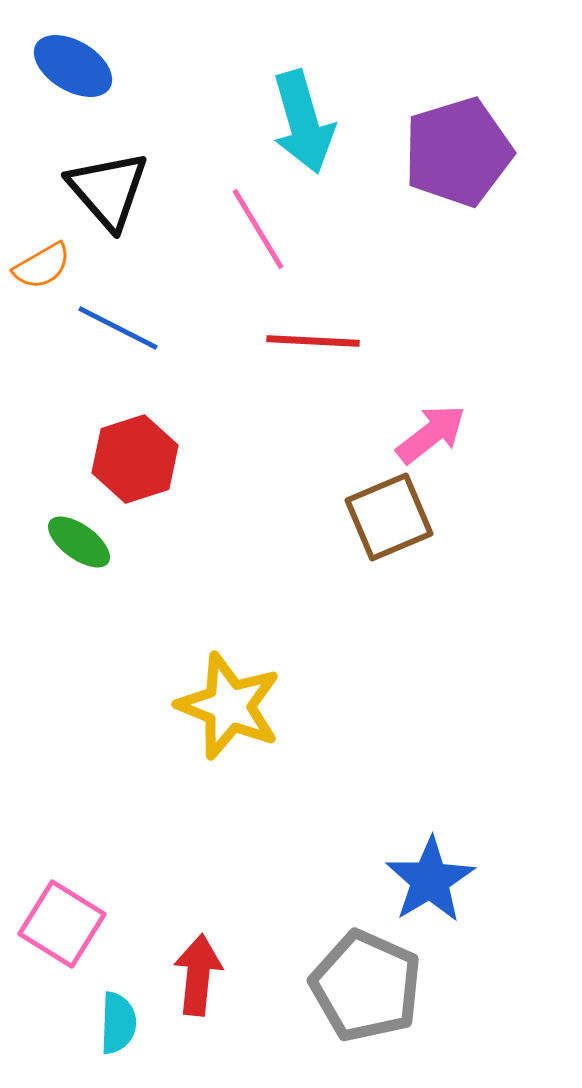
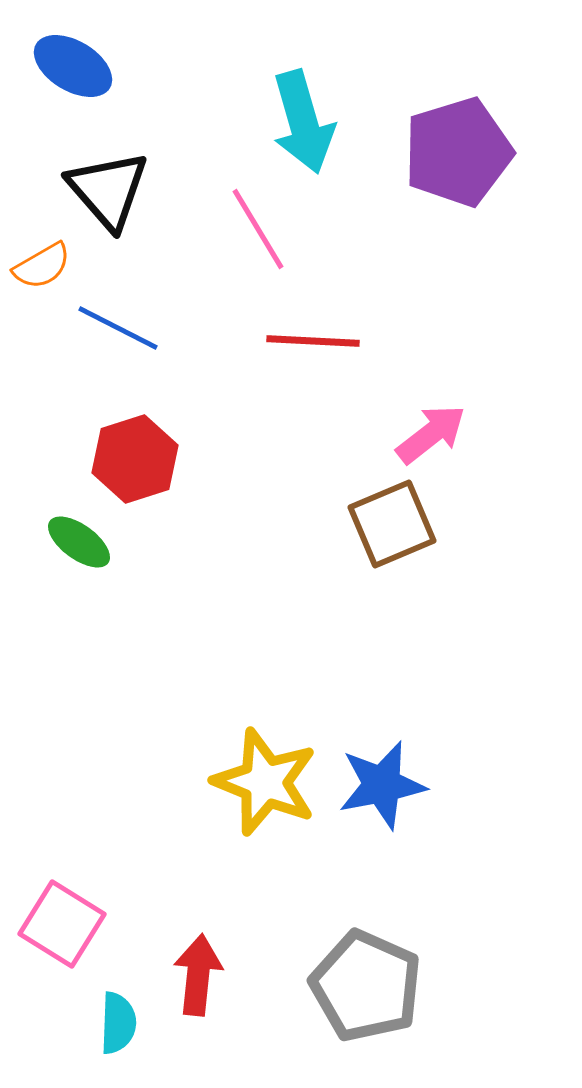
brown square: moved 3 px right, 7 px down
yellow star: moved 36 px right, 76 px down
blue star: moved 48 px left, 95 px up; rotated 20 degrees clockwise
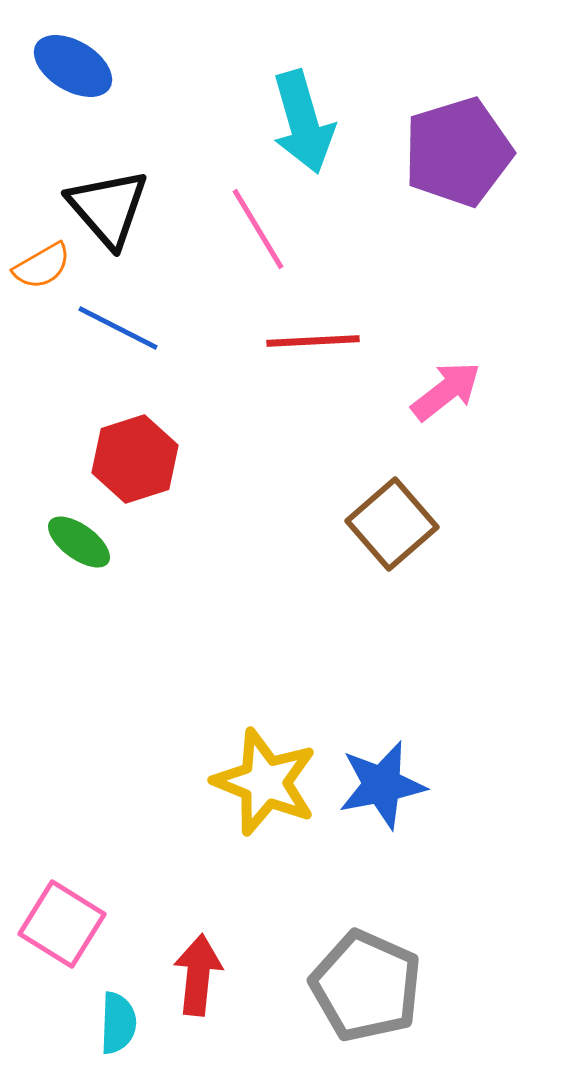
black triangle: moved 18 px down
red line: rotated 6 degrees counterclockwise
pink arrow: moved 15 px right, 43 px up
brown square: rotated 18 degrees counterclockwise
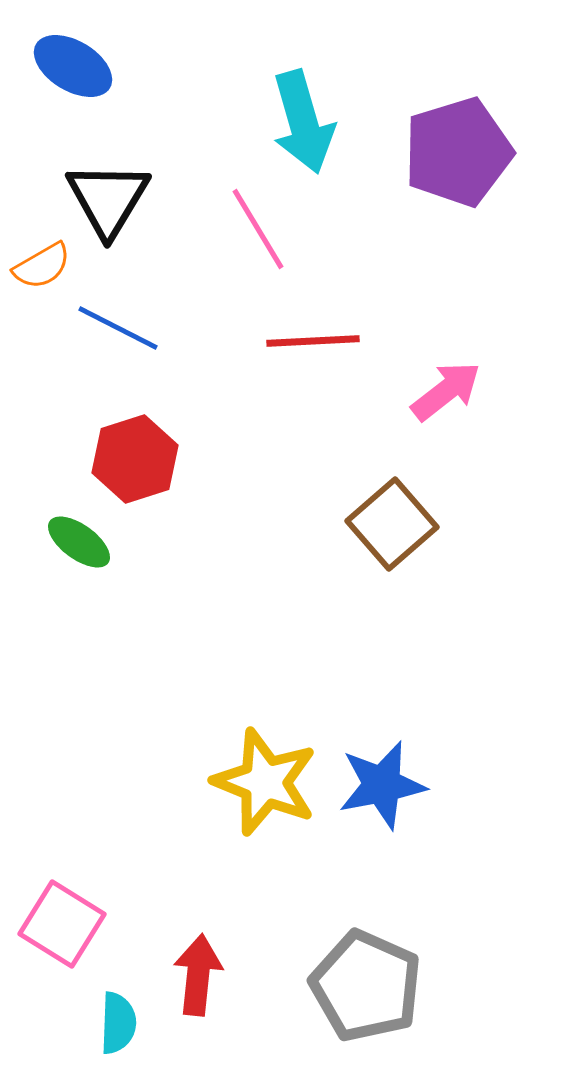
black triangle: moved 9 px up; rotated 12 degrees clockwise
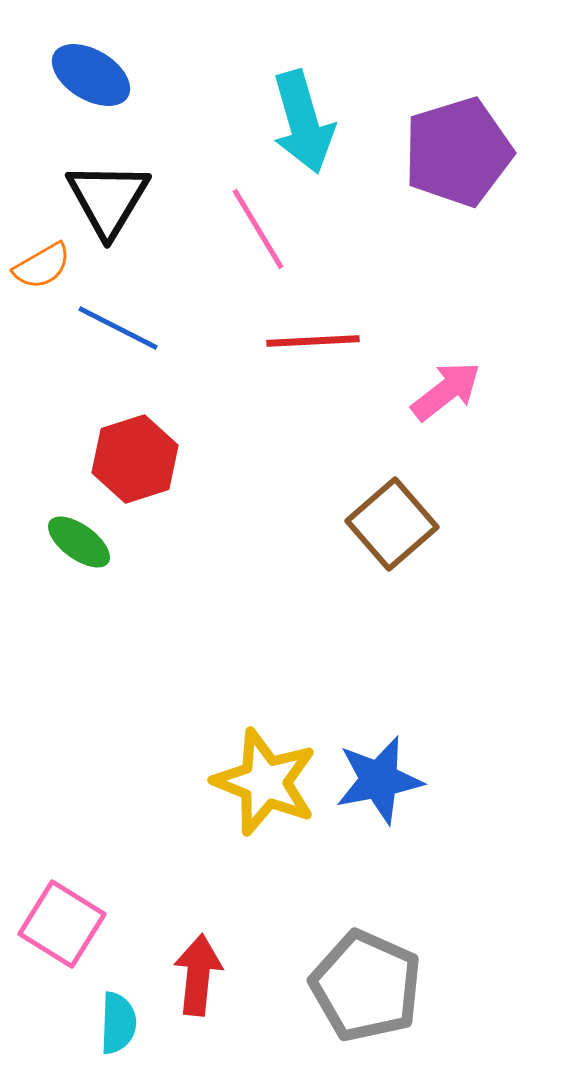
blue ellipse: moved 18 px right, 9 px down
blue star: moved 3 px left, 5 px up
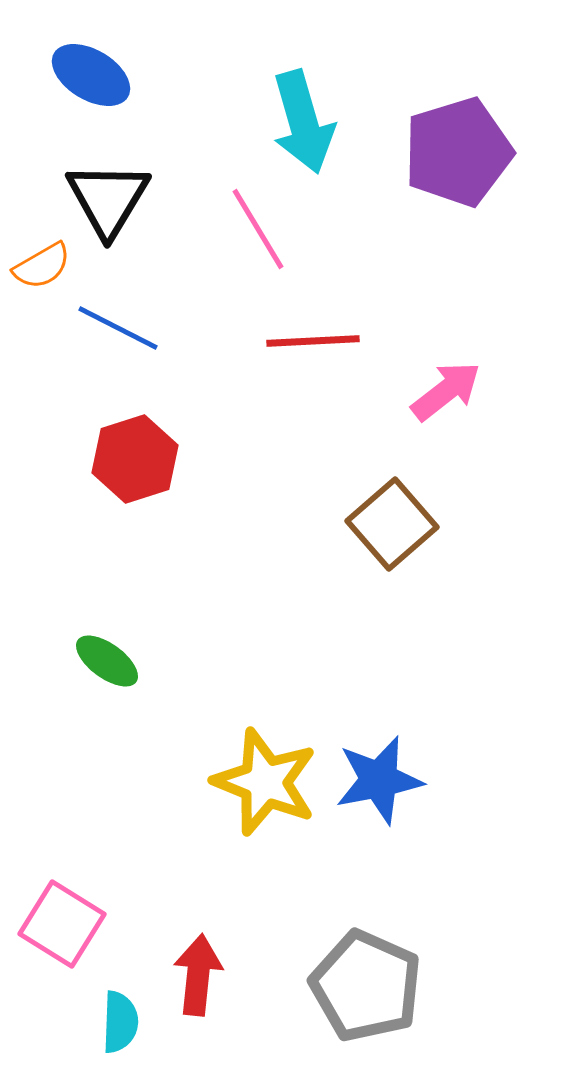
green ellipse: moved 28 px right, 119 px down
cyan semicircle: moved 2 px right, 1 px up
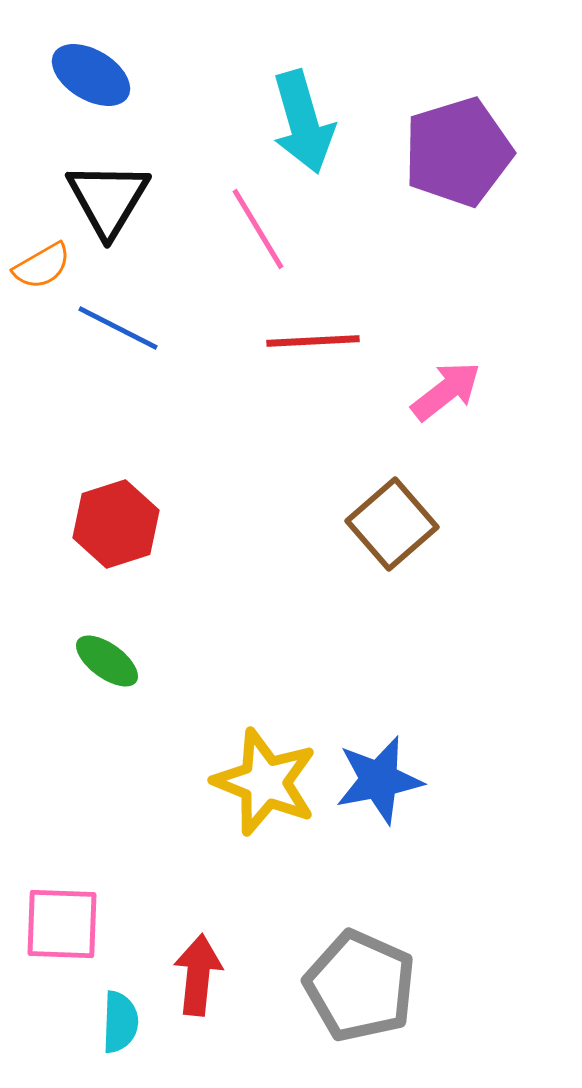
red hexagon: moved 19 px left, 65 px down
pink square: rotated 30 degrees counterclockwise
gray pentagon: moved 6 px left
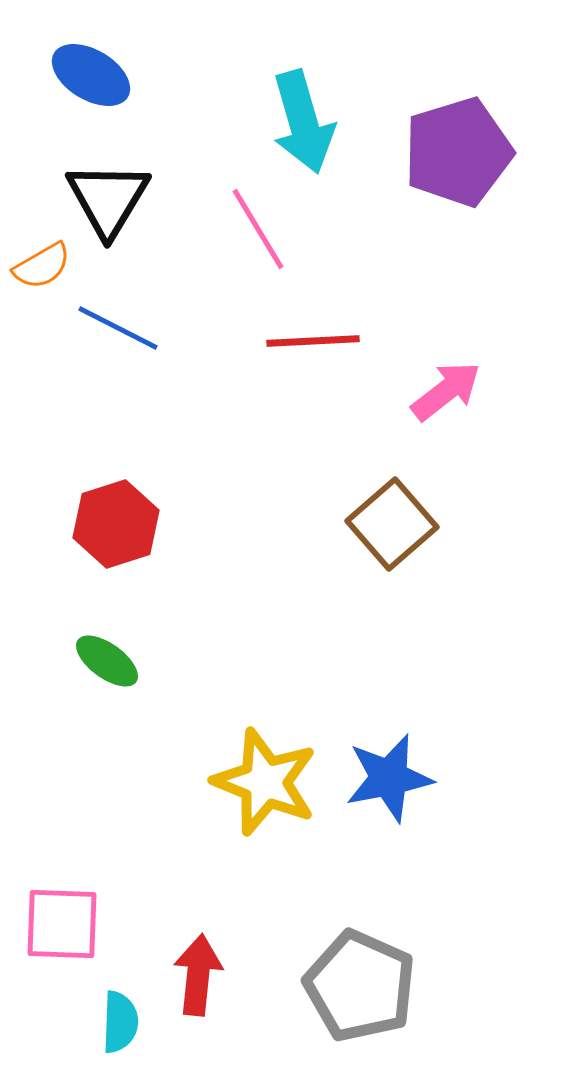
blue star: moved 10 px right, 2 px up
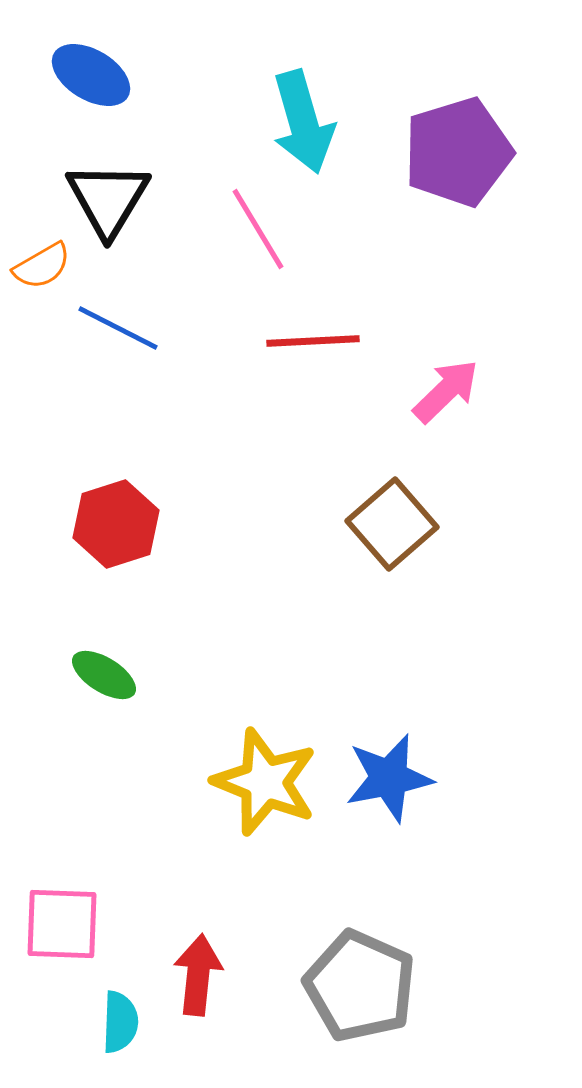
pink arrow: rotated 6 degrees counterclockwise
green ellipse: moved 3 px left, 14 px down; rotated 4 degrees counterclockwise
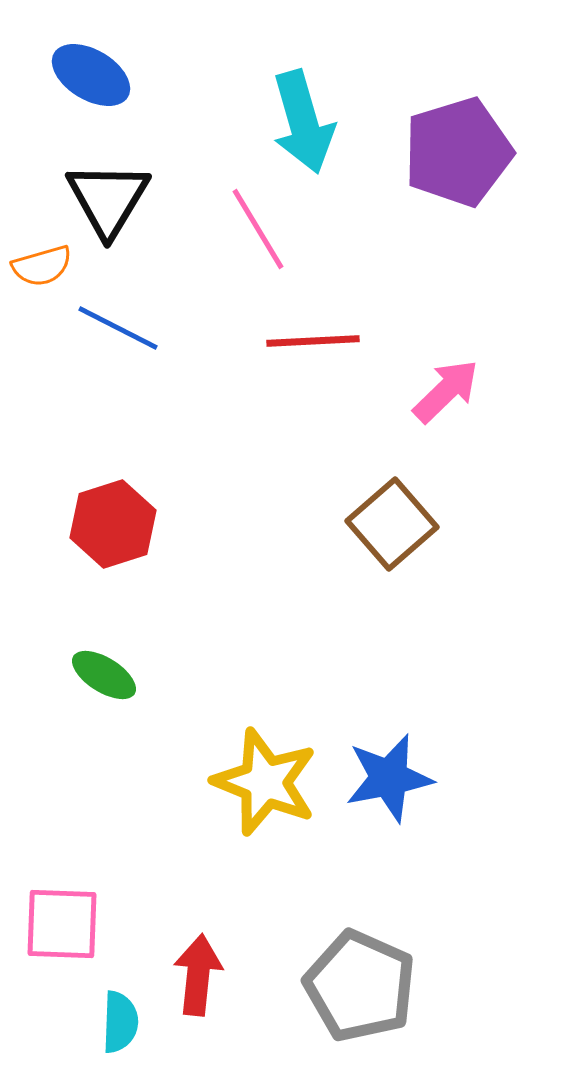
orange semicircle: rotated 14 degrees clockwise
red hexagon: moved 3 px left
